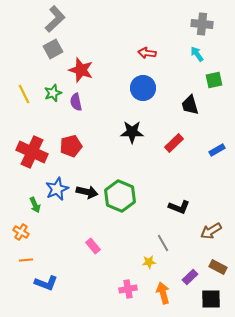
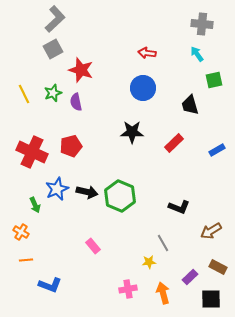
blue L-shape: moved 4 px right, 2 px down
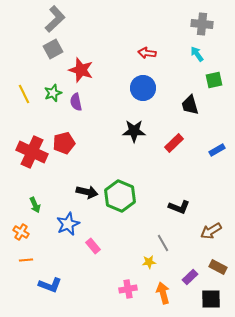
black star: moved 2 px right, 1 px up
red pentagon: moved 7 px left, 3 px up
blue star: moved 11 px right, 35 px down
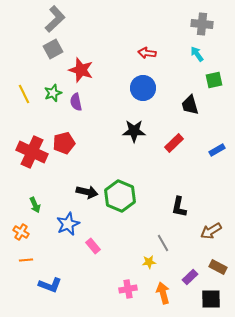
black L-shape: rotated 80 degrees clockwise
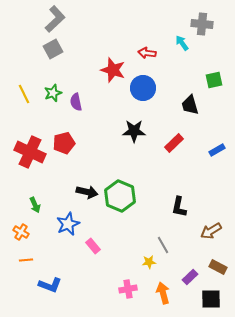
cyan arrow: moved 15 px left, 11 px up
red star: moved 32 px right
red cross: moved 2 px left
gray line: moved 2 px down
